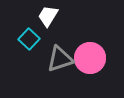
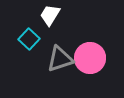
white trapezoid: moved 2 px right, 1 px up
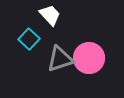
white trapezoid: rotated 105 degrees clockwise
pink circle: moved 1 px left
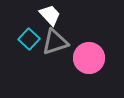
gray triangle: moved 5 px left, 17 px up
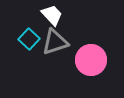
white trapezoid: moved 2 px right
pink circle: moved 2 px right, 2 px down
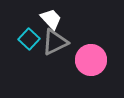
white trapezoid: moved 1 px left, 4 px down
gray triangle: rotated 8 degrees counterclockwise
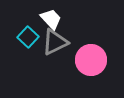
cyan square: moved 1 px left, 2 px up
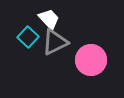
white trapezoid: moved 2 px left
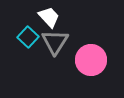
white trapezoid: moved 2 px up
gray triangle: rotated 32 degrees counterclockwise
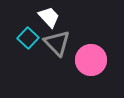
cyan square: moved 1 px down
gray triangle: moved 2 px right, 1 px down; rotated 16 degrees counterclockwise
